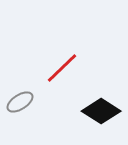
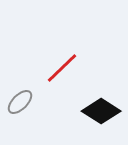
gray ellipse: rotated 12 degrees counterclockwise
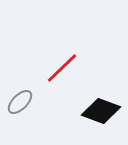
black diamond: rotated 12 degrees counterclockwise
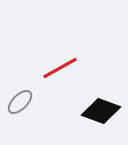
red line: moved 2 px left; rotated 15 degrees clockwise
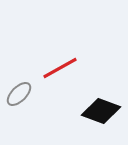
gray ellipse: moved 1 px left, 8 px up
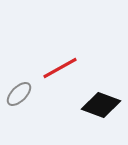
black diamond: moved 6 px up
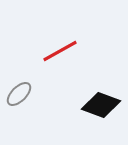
red line: moved 17 px up
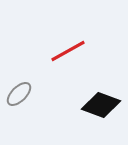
red line: moved 8 px right
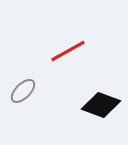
gray ellipse: moved 4 px right, 3 px up
